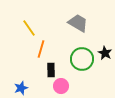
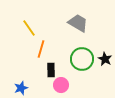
black star: moved 6 px down
pink circle: moved 1 px up
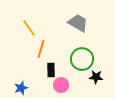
black star: moved 9 px left, 18 px down; rotated 24 degrees counterclockwise
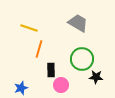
yellow line: rotated 36 degrees counterclockwise
orange line: moved 2 px left
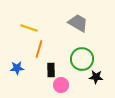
blue star: moved 4 px left, 20 px up; rotated 16 degrees clockwise
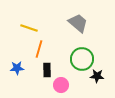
gray trapezoid: rotated 10 degrees clockwise
black rectangle: moved 4 px left
black star: moved 1 px right, 1 px up
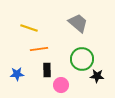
orange line: rotated 66 degrees clockwise
blue star: moved 6 px down
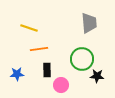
gray trapezoid: moved 11 px right; rotated 45 degrees clockwise
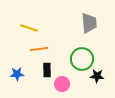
pink circle: moved 1 px right, 1 px up
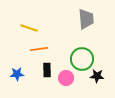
gray trapezoid: moved 3 px left, 4 px up
pink circle: moved 4 px right, 6 px up
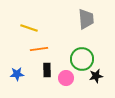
black star: moved 1 px left; rotated 16 degrees counterclockwise
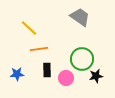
gray trapezoid: moved 6 px left, 2 px up; rotated 50 degrees counterclockwise
yellow line: rotated 24 degrees clockwise
